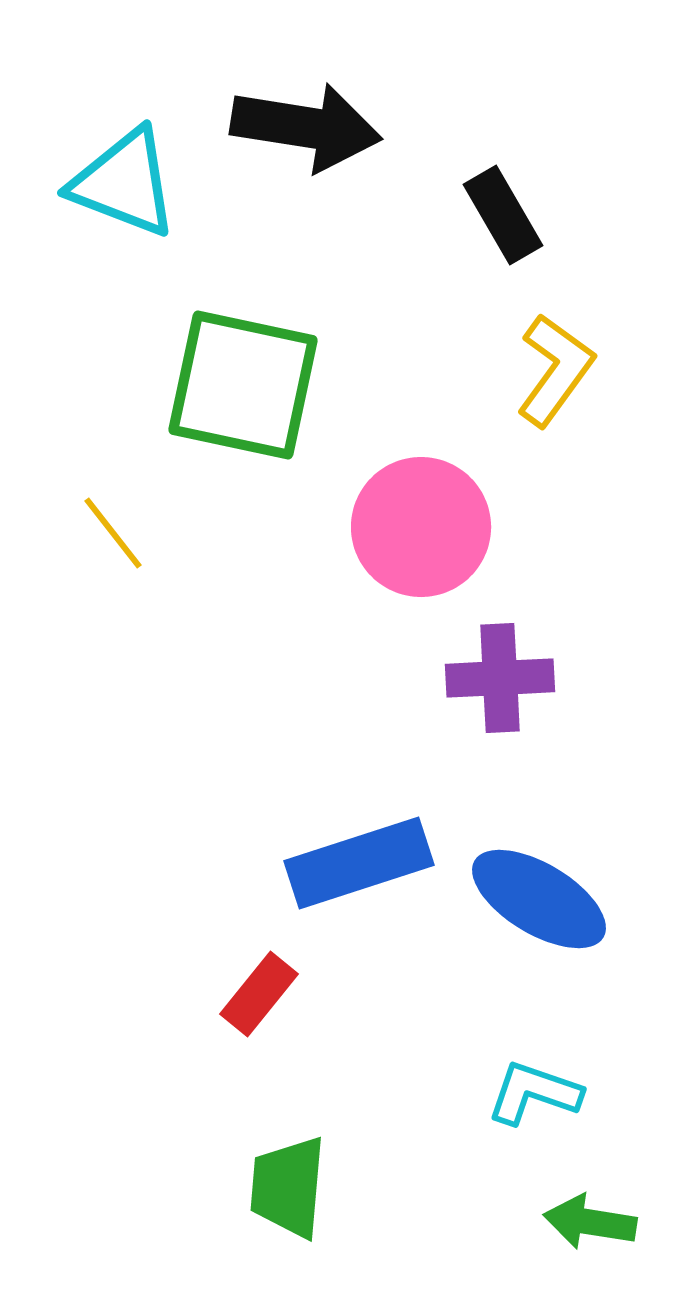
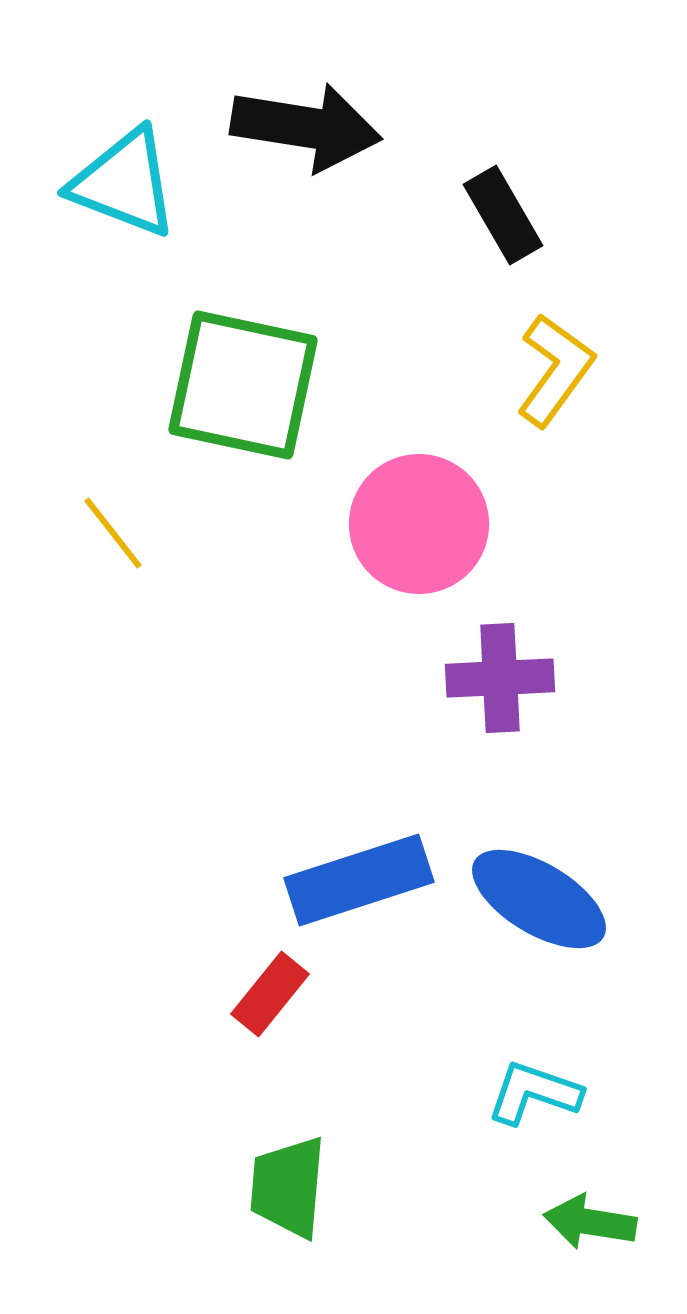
pink circle: moved 2 px left, 3 px up
blue rectangle: moved 17 px down
red rectangle: moved 11 px right
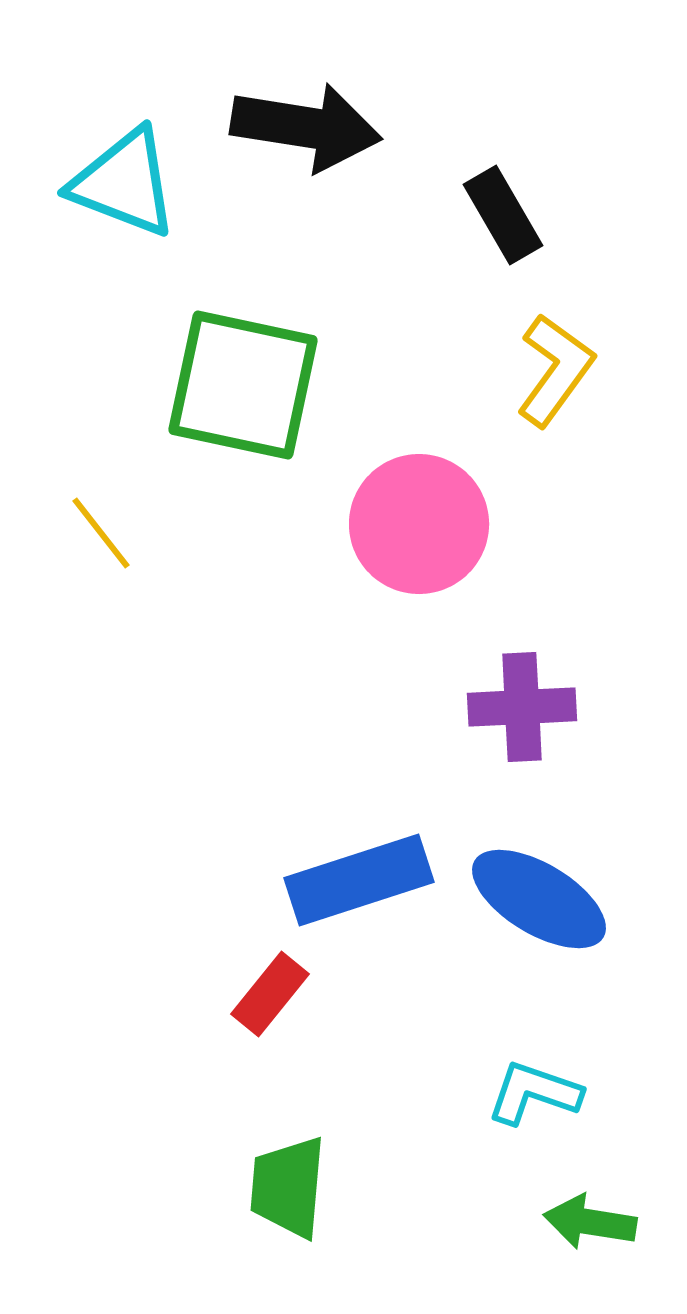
yellow line: moved 12 px left
purple cross: moved 22 px right, 29 px down
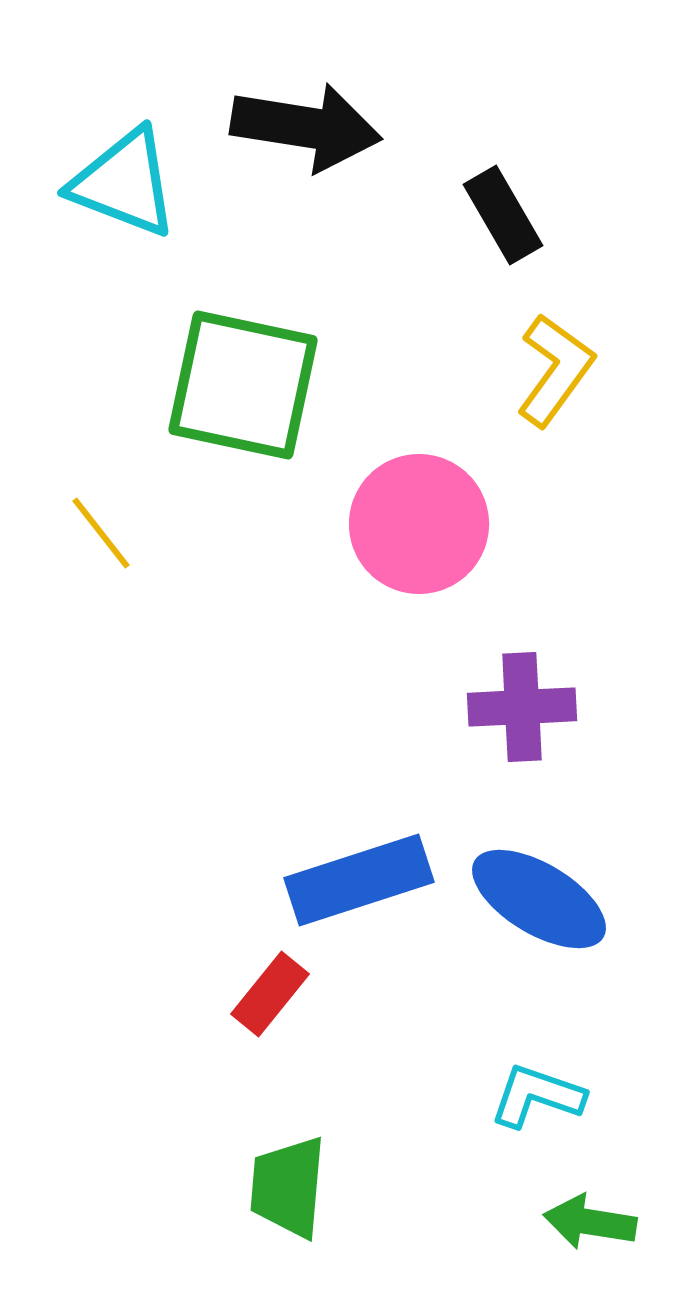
cyan L-shape: moved 3 px right, 3 px down
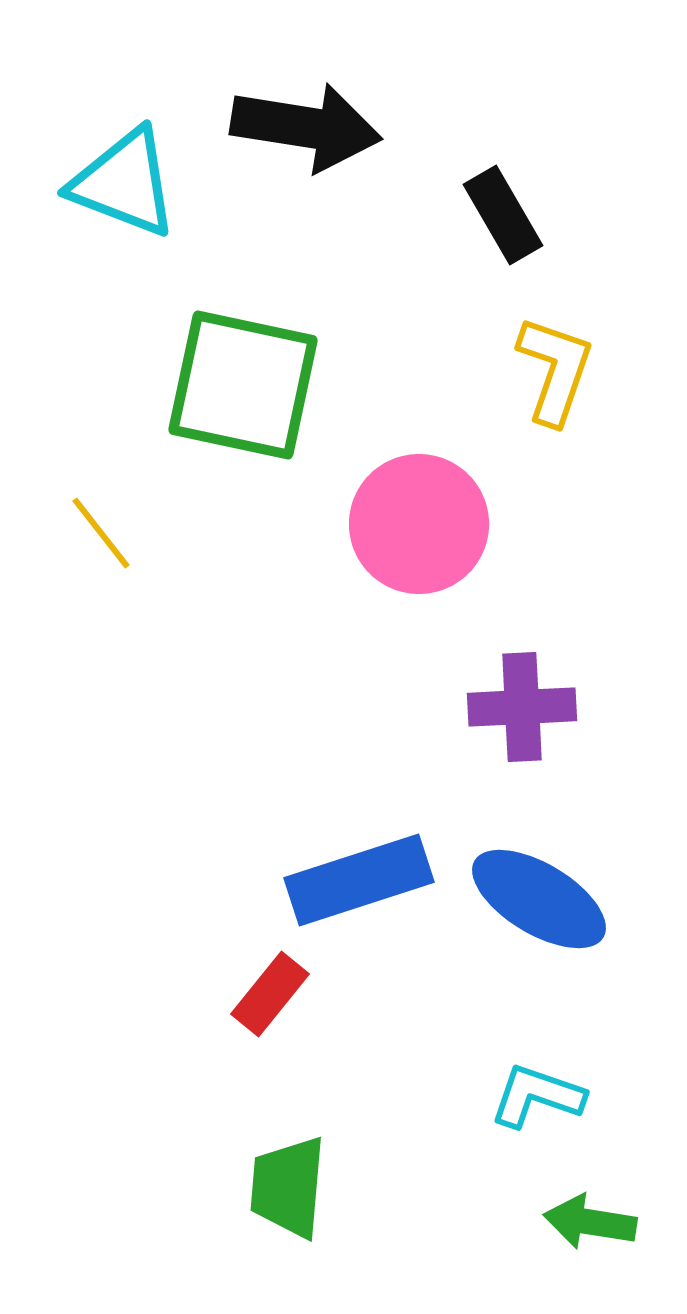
yellow L-shape: rotated 17 degrees counterclockwise
